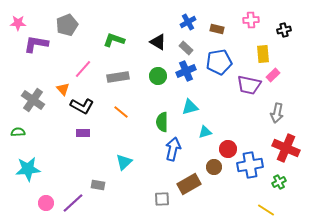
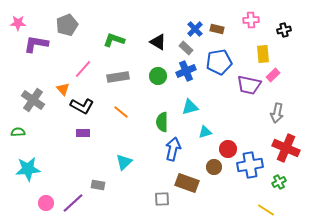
blue cross at (188, 22): moved 7 px right, 7 px down; rotated 14 degrees counterclockwise
brown rectangle at (189, 184): moved 2 px left, 1 px up; rotated 50 degrees clockwise
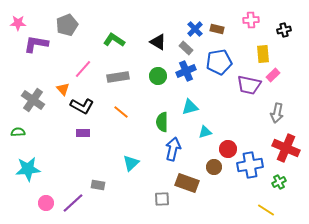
green L-shape at (114, 40): rotated 15 degrees clockwise
cyan triangle at (124, 162): moved 7 px right, 1 px down
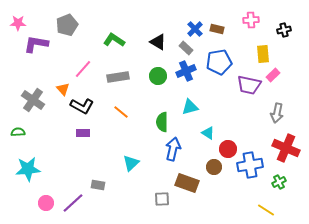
cyan triangle at (205, 132): moved 3 px right, 1 px down; rotated 48 degrees clockwise
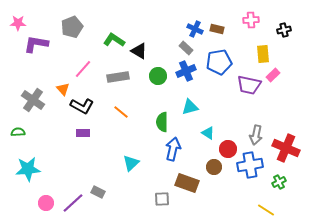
gray pentagon at (67, 25): moved 5 px right, 2 px down
blue cross at (195, 29): rotated 21 degrees counterclockwise
black triangle at (158, 42): moved 19 px left, 9 px down
gray arrow at (277, 113): moved 21 px left, 22 px down
gray rectangle at (98, 185): moved 7 px down; rotated 16 degrees clockwise
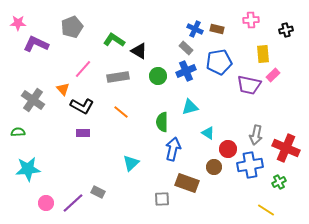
black cross at (284, 30): moved 2 px right
purple L-shape at (36, 44): rotated 15 degrees clockwise
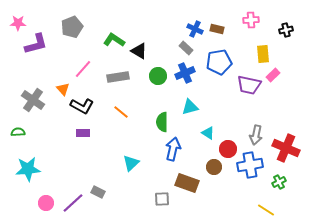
purple L-shape at (36, 44): rotated 140 degrees clockwise
blue cross at (186, 71): moved 1 px left, 2 px down
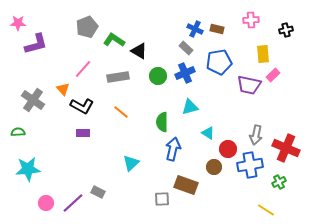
gray pentagon at (72, 27): moved 15 px right
brown rectangle at (187, 183): moved 1 px left, 2 px down
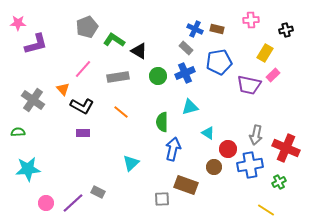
yellow rectangle at (263, 54): moved 2 px right, 1 px up; rotated 36 degrees clockwise
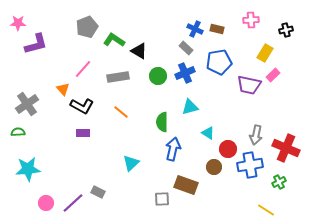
gray cross at (33, 100): moved 6 px left, 4 px down; rotated 20 degrees clockwise
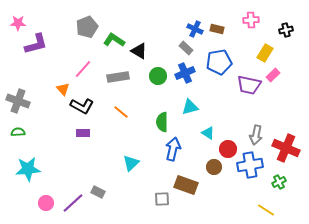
gray cross at (27, 104): moved 9 px left, 3 px up; rotated 35 degrees counterclockwise
